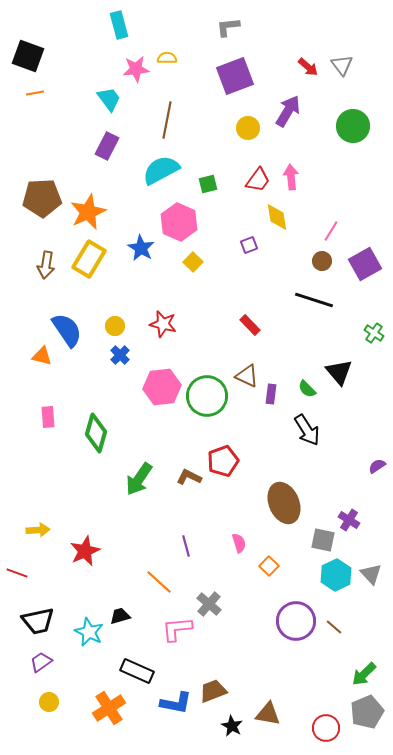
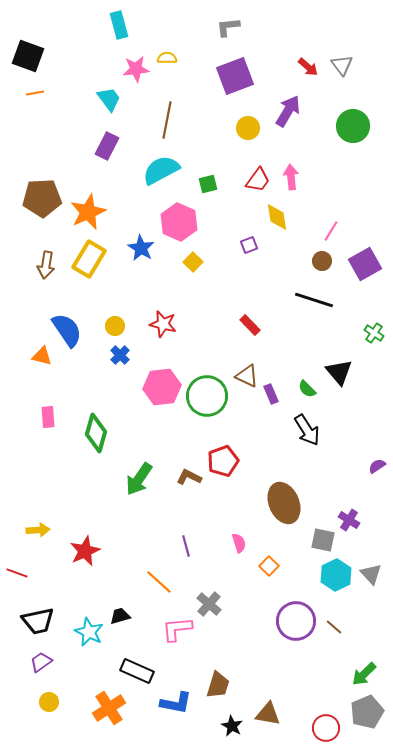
purple rectangle at (271, 394): rotated 30 degrees counterclockwise
brown trapezoid at (213, 691): moved 5 px right, 6 px up; rotated 128 degrees clockwise
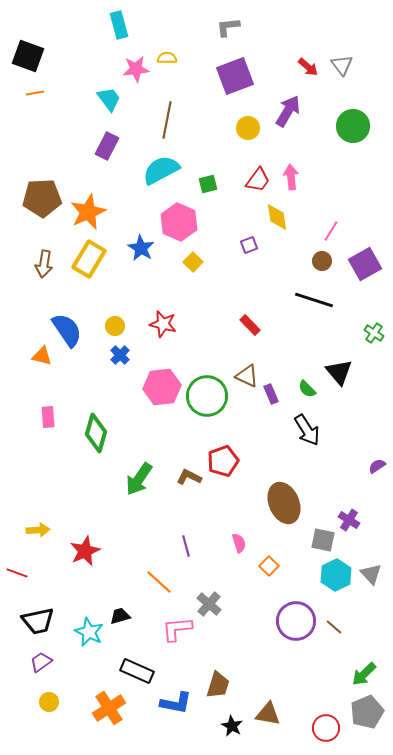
brown arrow at (46, 265): moved 2 px left, 1 px up
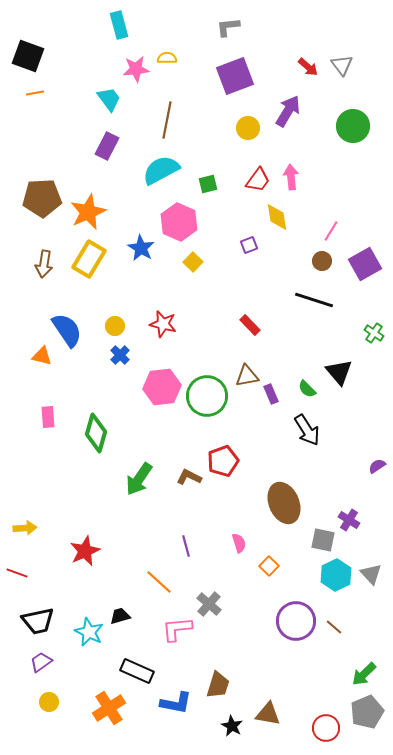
brown triangle at (247, 376): rotated 35 degrees counterclockwise
yellow arrow at (38, 530): moved 13 px left, 2 px up
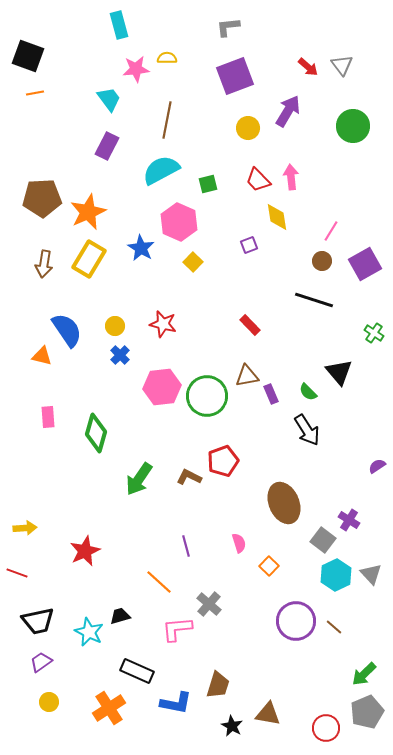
red trapezoid at (258, 180): rotated 100 degrees clockwise
green semicircle at (307, 389): moved 1 px right, 3 px down
gray square at (323, 540): rotated 25 degrees clockwise
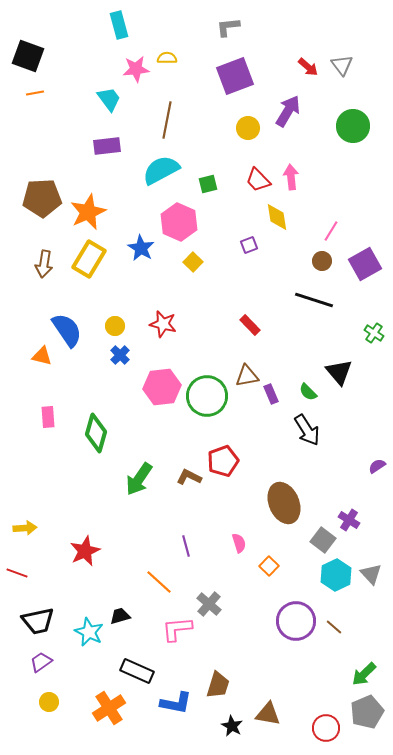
purple rectangle at (107, 146): rotated 56 degrees clockwise
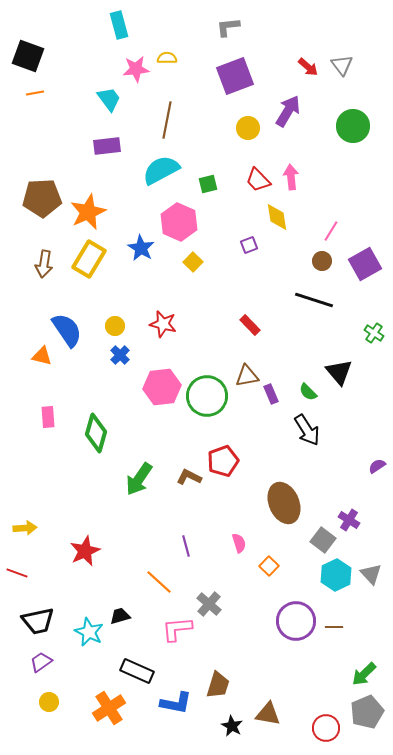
brown line at (334, 627): rotated 42 degrees counterclockwise
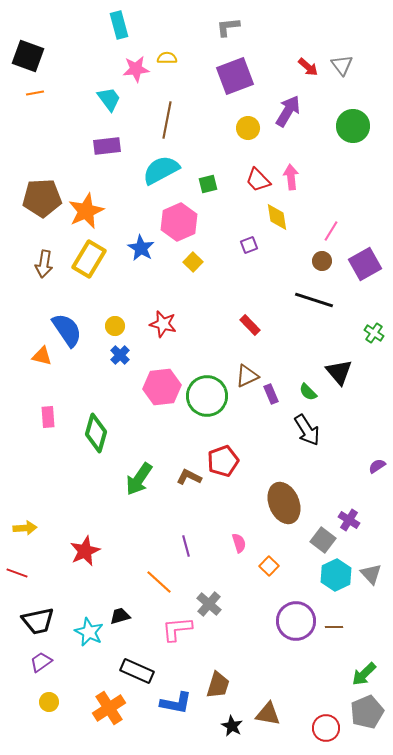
orange star at (88, 212): moved 2 px left, 1 px up
pink hexagon at (179, 222): rotated 12 degrees clockwise
brown triangle at (247, 376): rotated 15 degrees counterclockwise
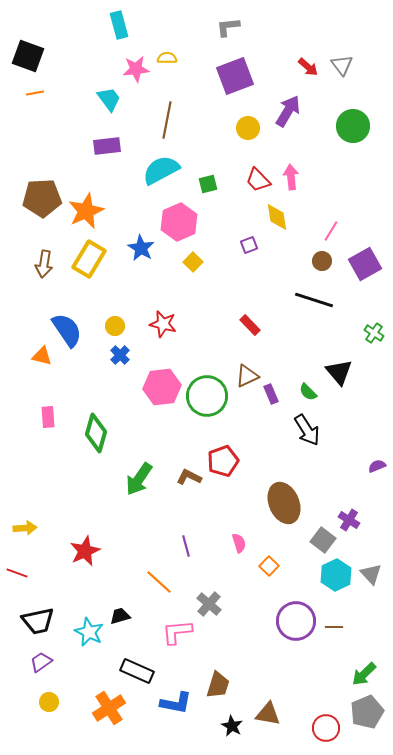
purple semicircle at (377, 466): rotated 12 degrees clockwise
pink L-shape at (177, 629): moved 3 px down
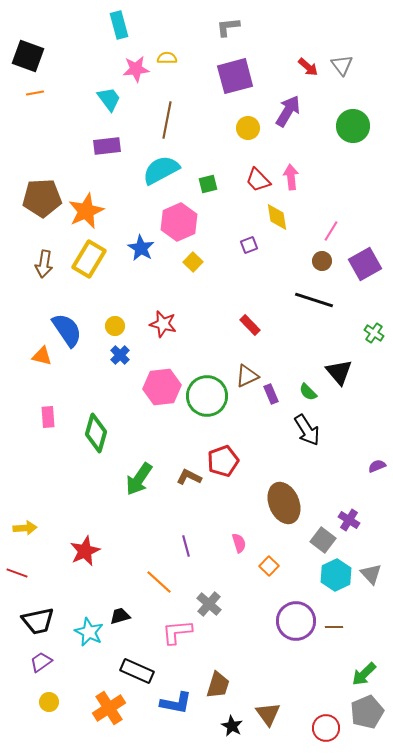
purple square at (235, 76): rotated 6 degrees clockwise
brown triangle at (268, 714): rotated 44 degrees clockwise
